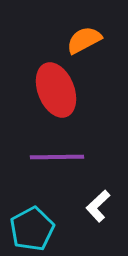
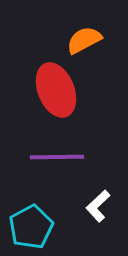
cyan pentagon: moved 1 px left, 2 px up
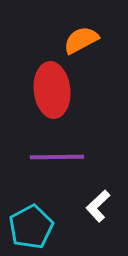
orange semicircle: moved 3 px left
red ellipse: moved 4 px left; rotated 16 degrees clockwise
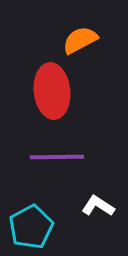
orange semicircle: moved 1 px left
red ellipse: moved 1 px down
white L-shape: rotated 76 degrees clockwise
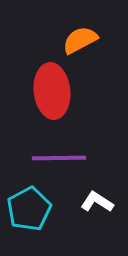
purple line: moved 2 px right, 1 px down
white L-shape: moved 1 px left, 4 px up
cyan pentagon: moved 2 px left, 18 px up
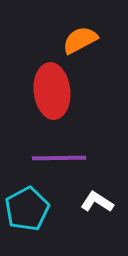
cyan pentagon: moved 2 px left
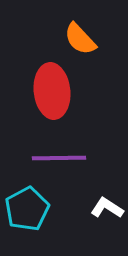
orange semicircle: moved 1 px up; rotated 105 degrees counterclockwise
white L-shape: moved 10 px right, 6 px down
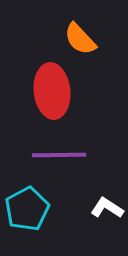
purple line: moved 3 px up
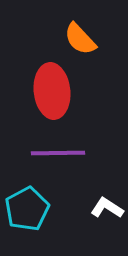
purple line: moved 1 px left, 2 px up
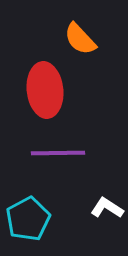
red ellipse: moved 7 px left, 1 px up
cyan pentagon: moved 1 px right, 10 px down
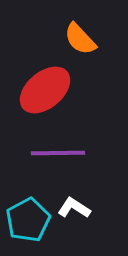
red ellipse: rotated 56 degrees clockwise
white L-shape: moved 33 px left
cyan pentagon: moved 1 px down
